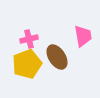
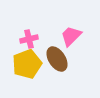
pink trapezoid: moved 12 px left; rotated 125 degrees counterclockwise
brown ellipse: moved 2 px down
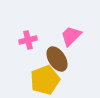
pink cross: moved 1 px left, 1 px down
yellow pentagon: moved 18 px right, 16 px down
